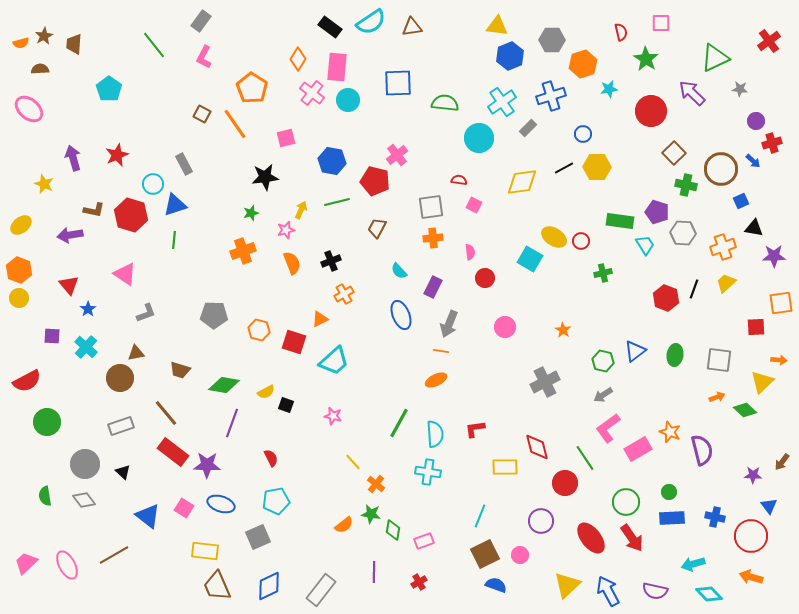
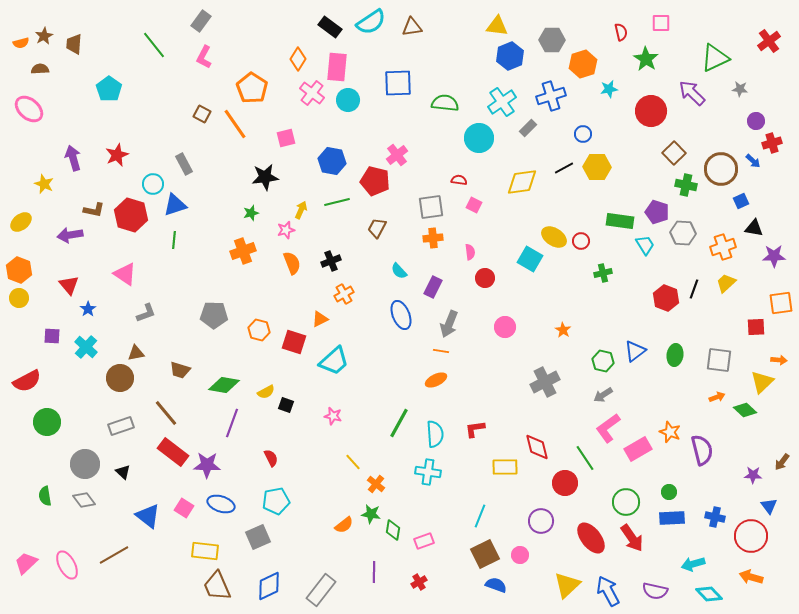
yellow ellipse at (21, 225): moved 3 px up
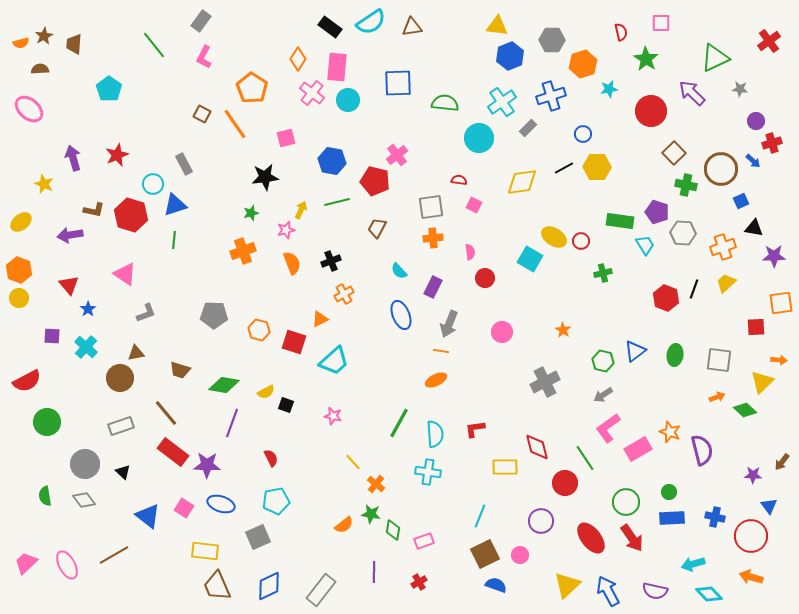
pink circle at (505, 327): moved 3 px left, 5 px down
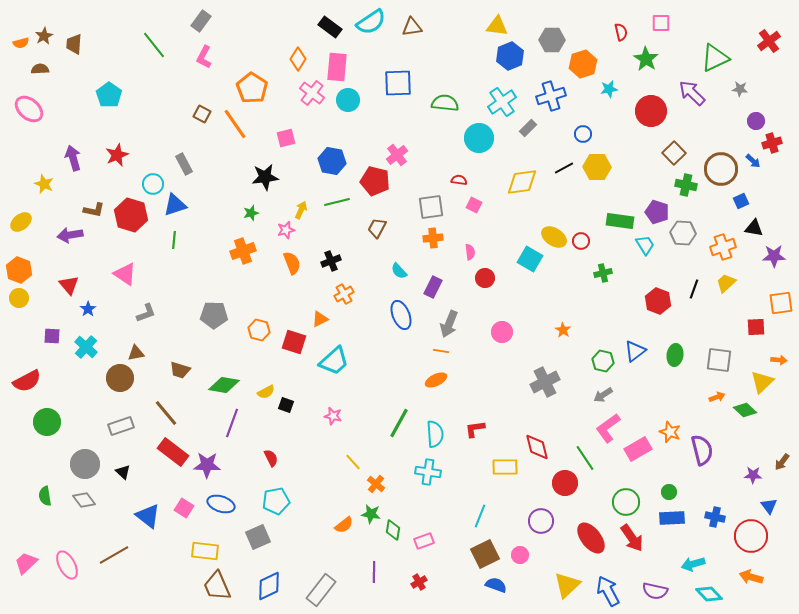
cyan pentagon at (109, 89): moved 6 px down
red hexagon at (666, 298): moved 8 px left, 3 px down
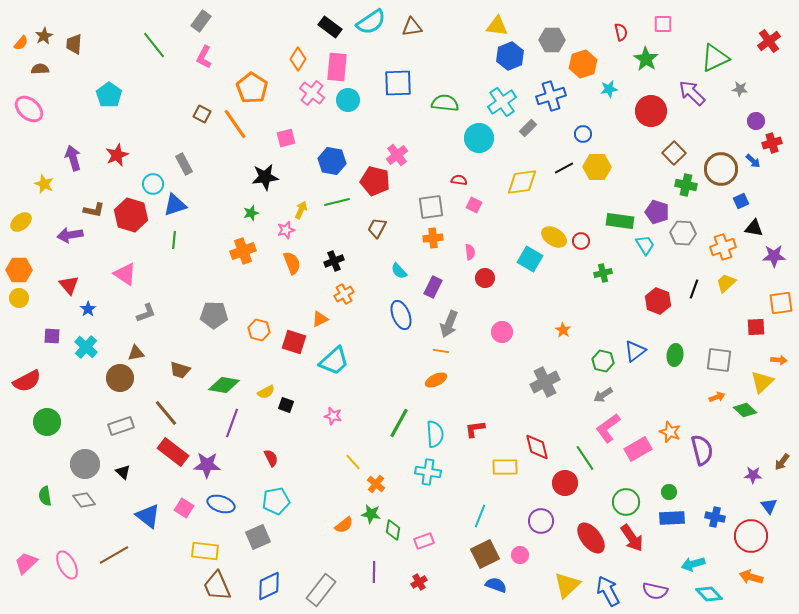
pink square at (661, 23): moved 2 px right, 1 px down
orange semicircle at (21, 43): rotated 35 degrees counterclockwise
black cross at (331, 261): moved 3 px right
orange hexagon at (19, 270): rotated 20 degrees counterclockwise
